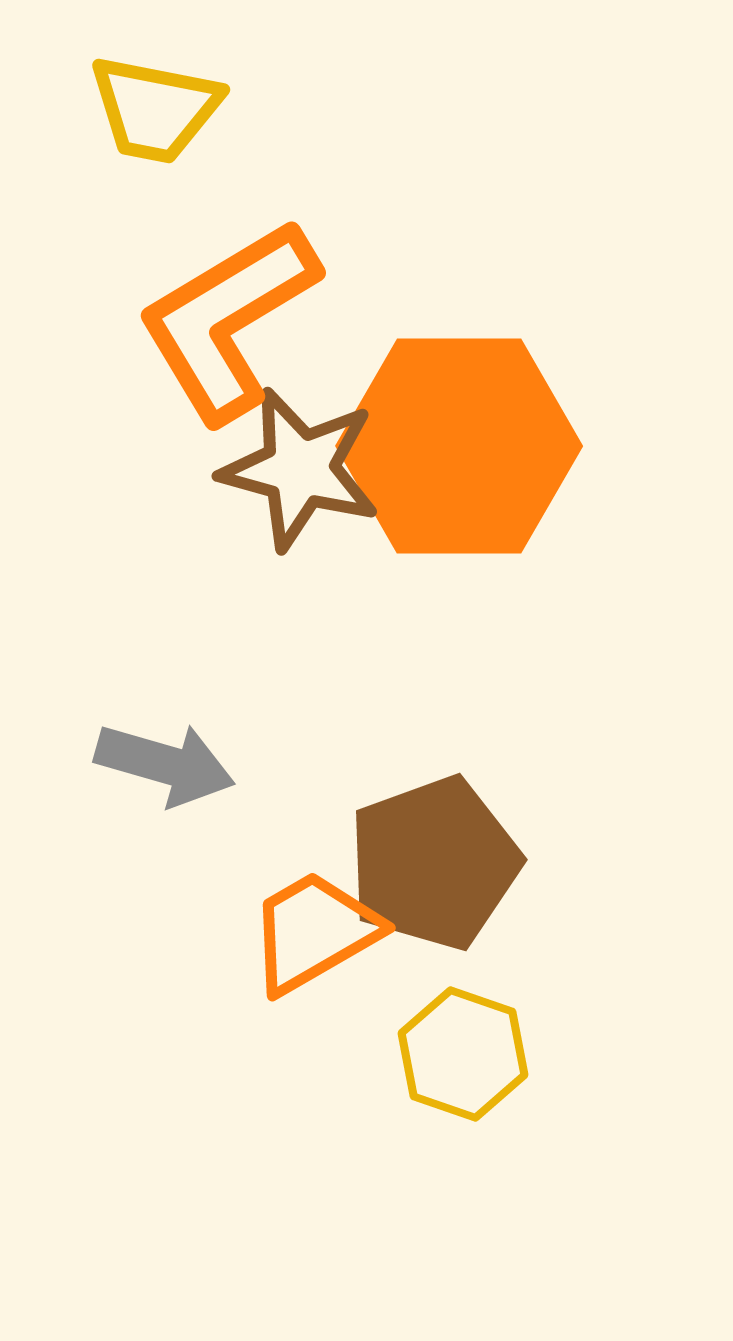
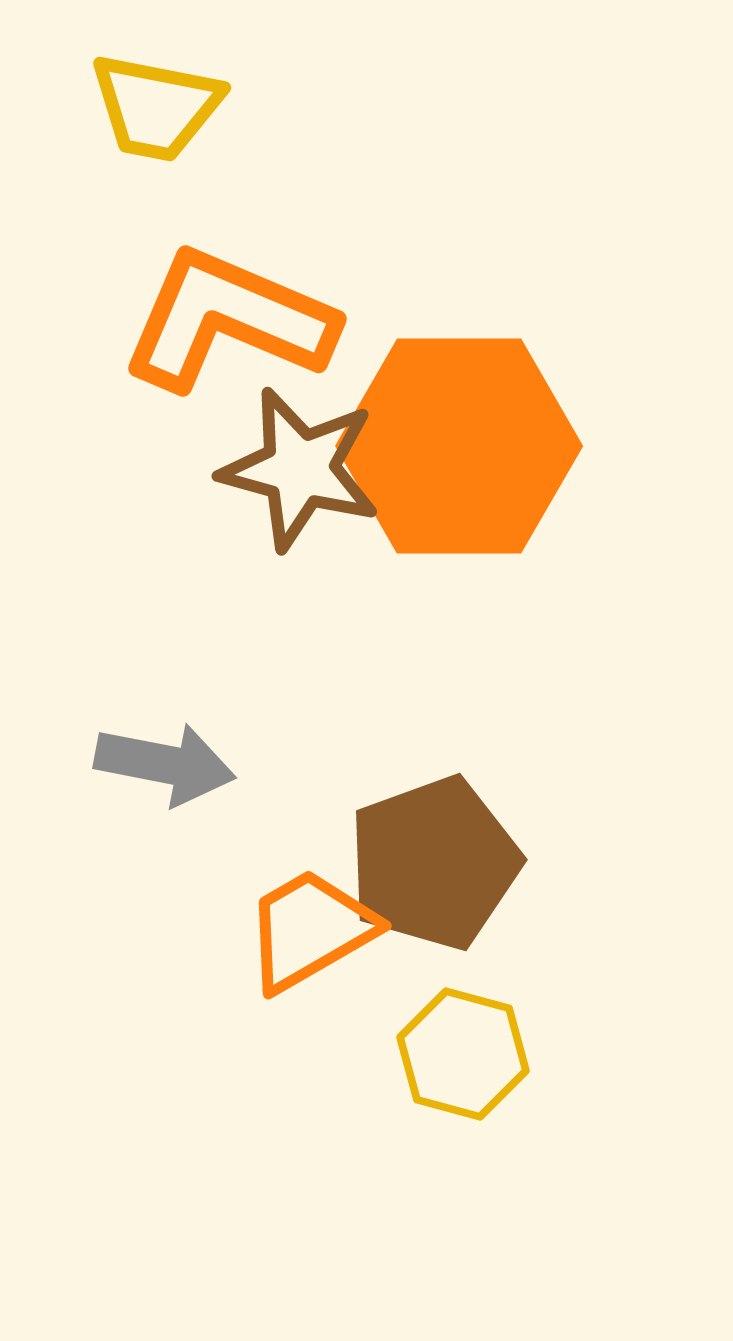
yellow trapezoid: moved 1 px right, 2 px up
orange L-shape: rotated 54 degrees clockwise
gray arrow: rotated 5 degrees counterclockwise
orange trapezoid: moved 4 px left, 2 px up
yellow hexagon: rotated 4 degrees counterclockwise
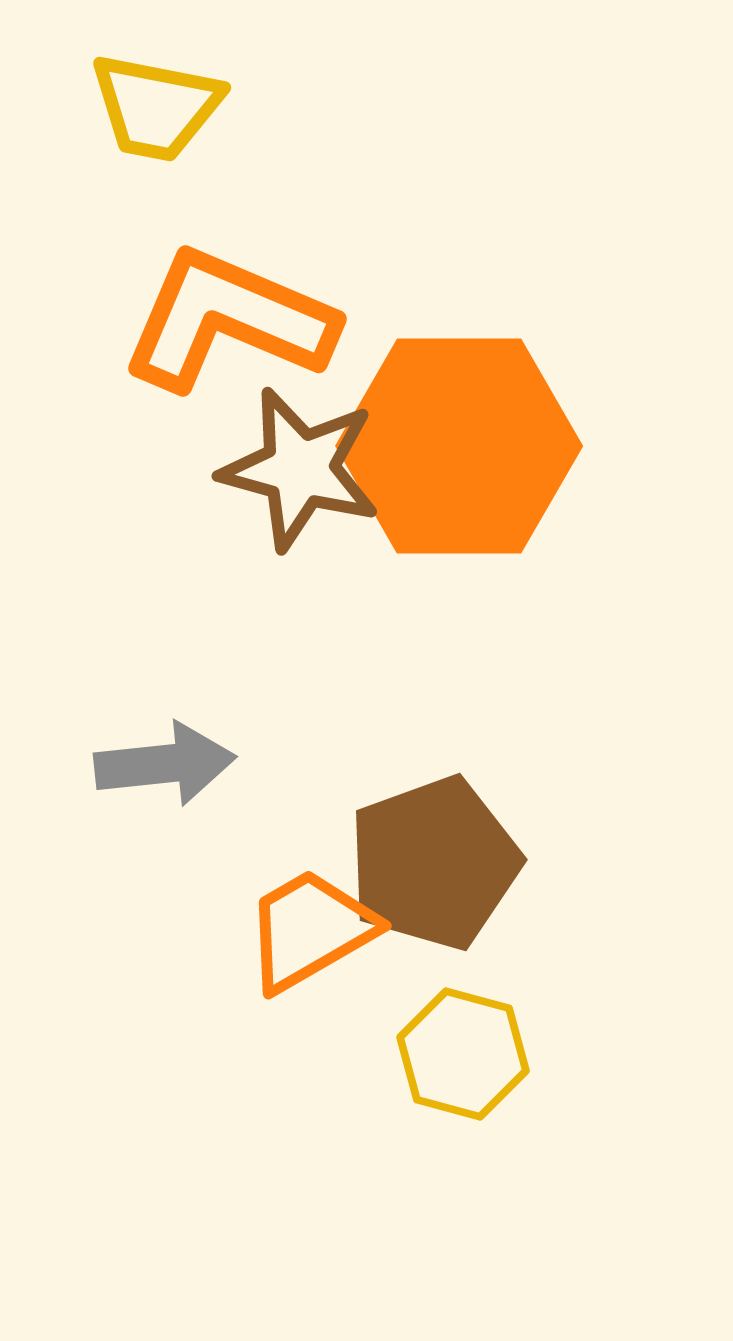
gray arrow: rotated 17 degrees counterclockwise
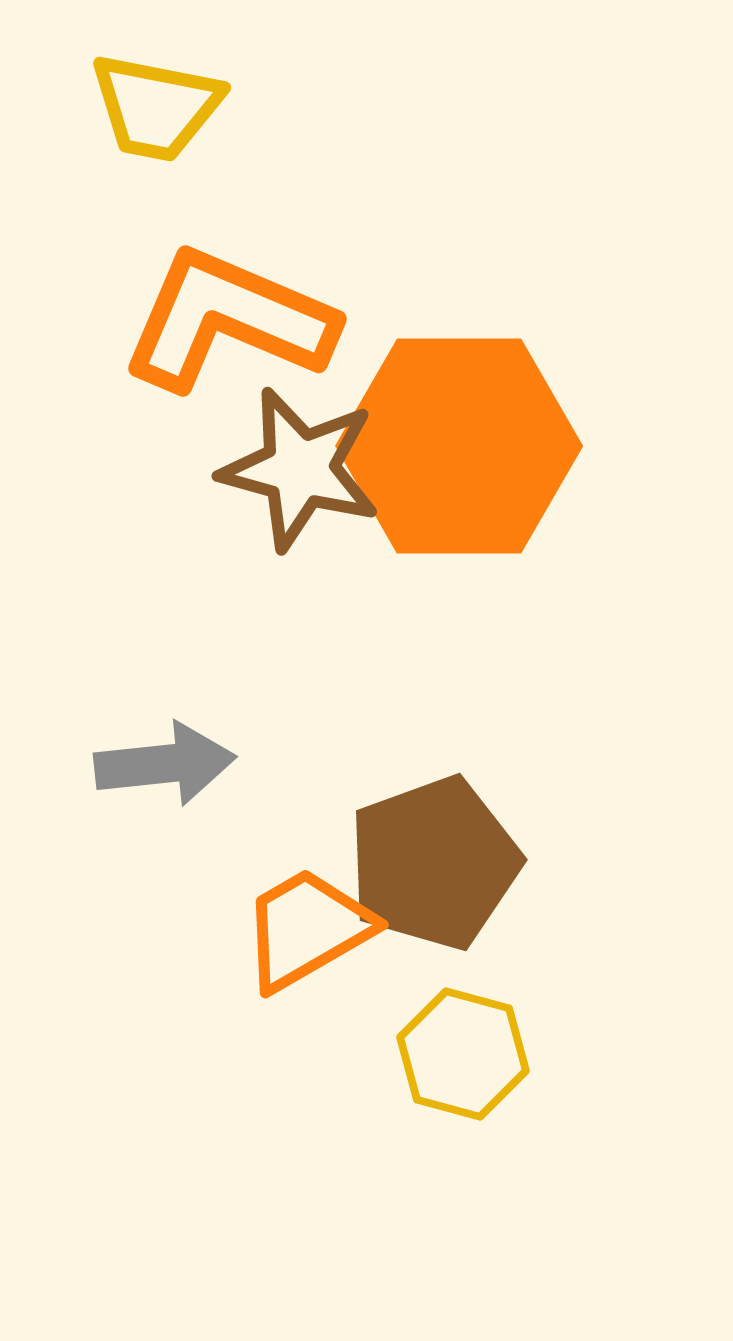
orange trapezoid: moved 3 px left, 1 px up
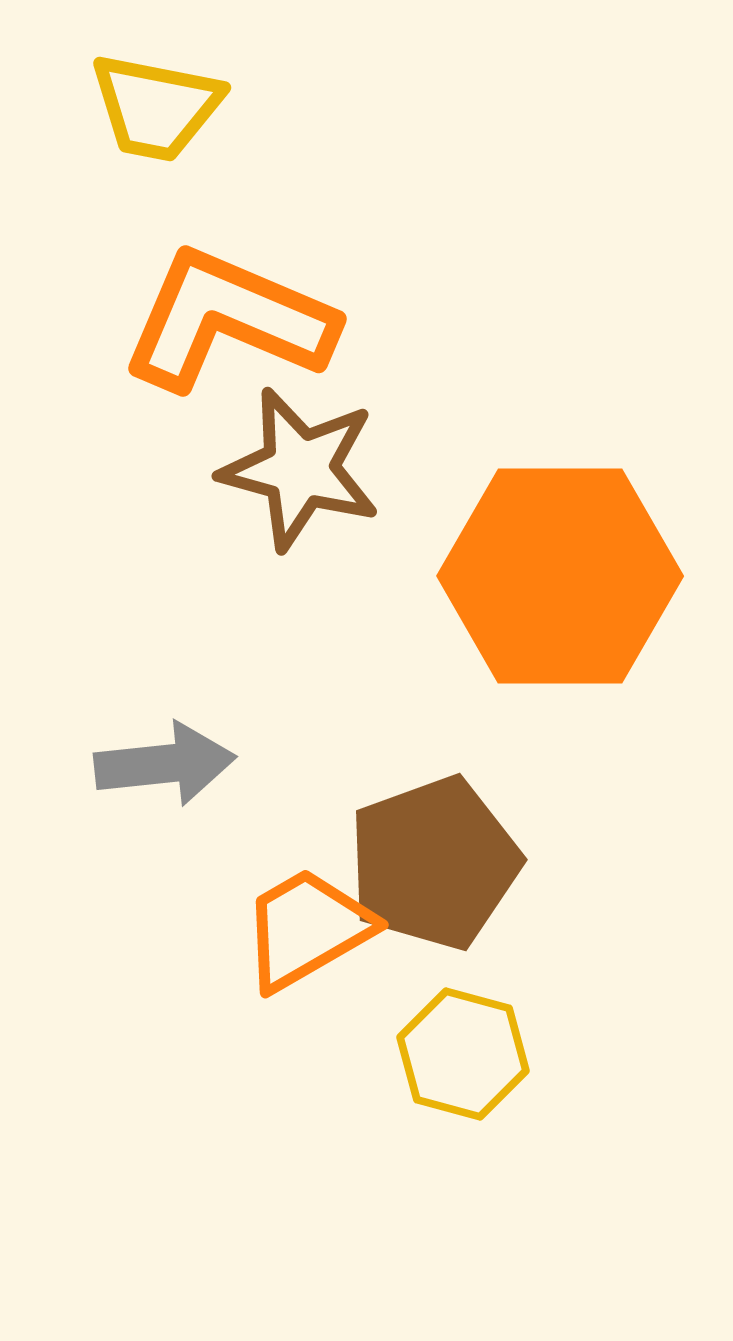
orange hexagon: moved 101 px right, 130 px down
